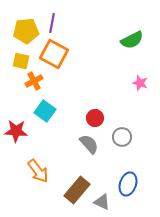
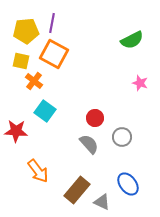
orange cross: rotated 24 degrees counterclockwise
blue ellipse: rotated 55 degrees counterclockwise
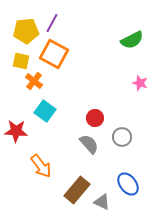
purple line: rotated 18 degrees clockwise
orange arrow: moved 3 px right, 5 px up
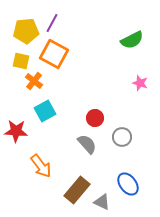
cyan square: rotated 25 degrees clockwise
gray semicircle: moved 2 px left
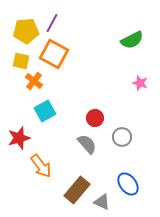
red star: moved 3 px right, 7 px down; rotated 20 degrees counterclockwise
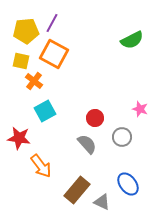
pink star: moved 26 px down
red star: rotated 25 degrees clockwise
